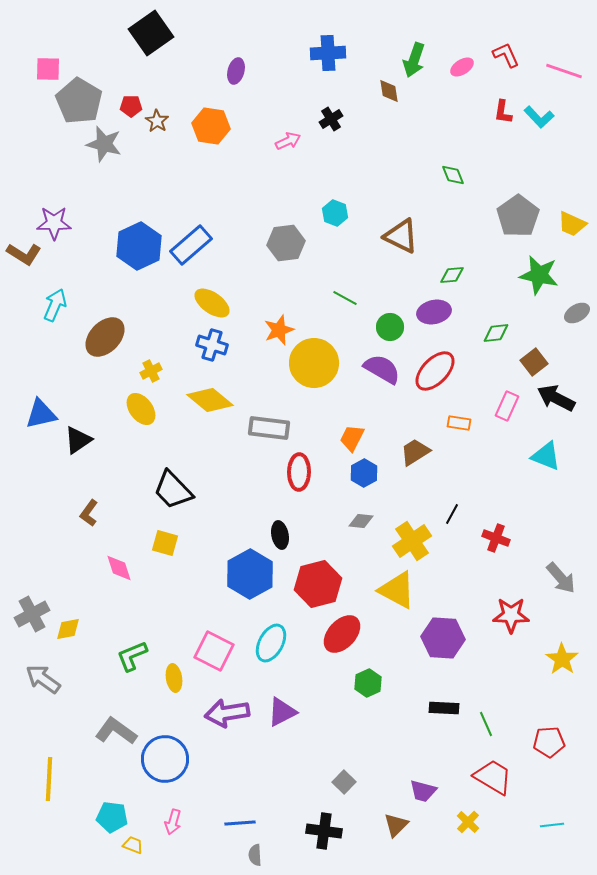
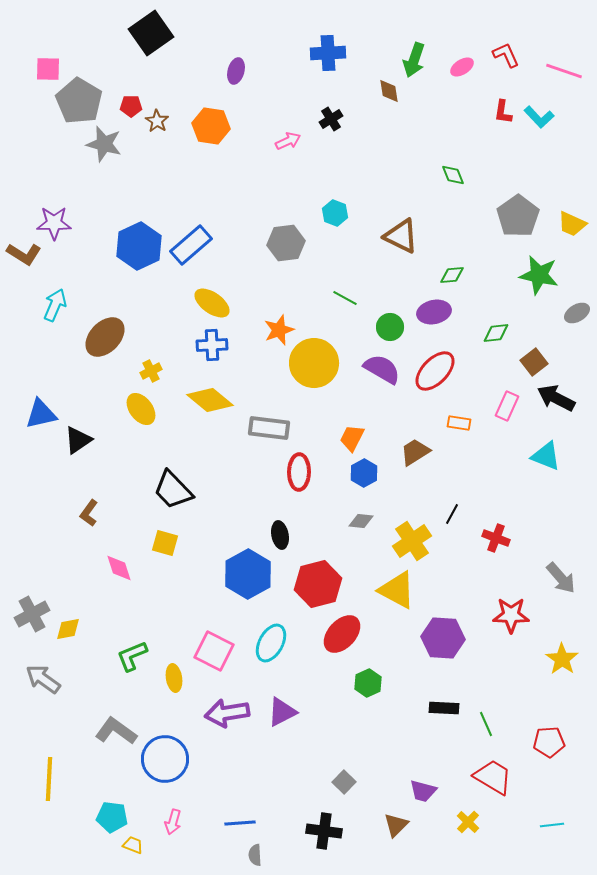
blue cross at (212, 345): rotated 20 degrees counterclockwise
blue hexagon at (250, 574): moved 2 px left
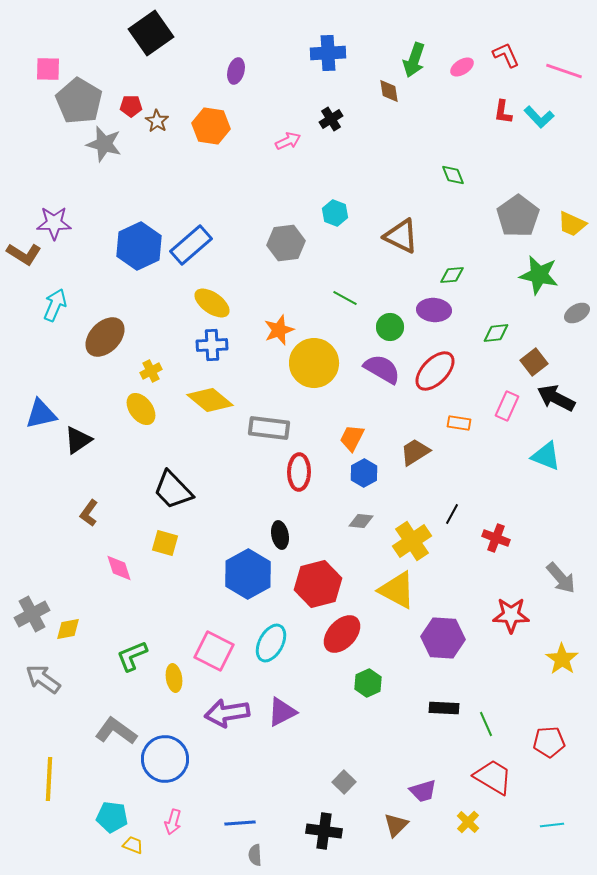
purple ellipse at (434, 312): moved 2 px up; rotated 16 degrees clockwise
purple trapezoid at (423, 791): rotated 32 degrees counterclockwise
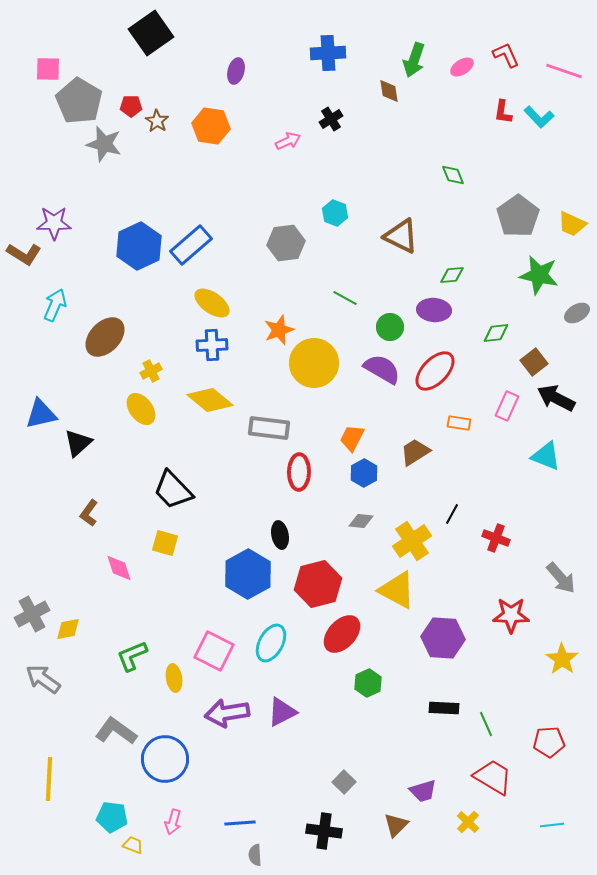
black triangle at (78, 440): moved 3 px down; rotated 8 degrees counterclockwise
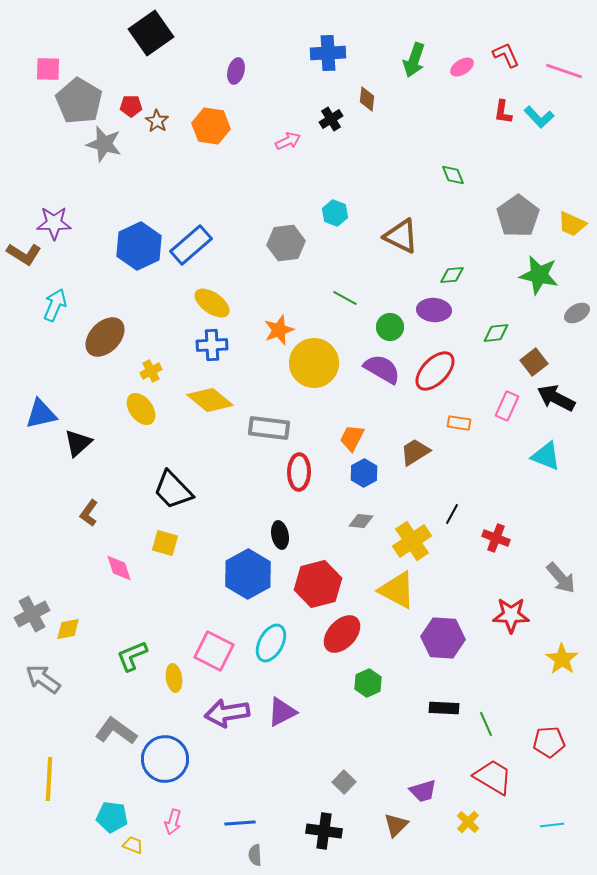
brown diamond at (389, 91): moved 22 px left, 8 px down; rotated 15 degrees clockwise
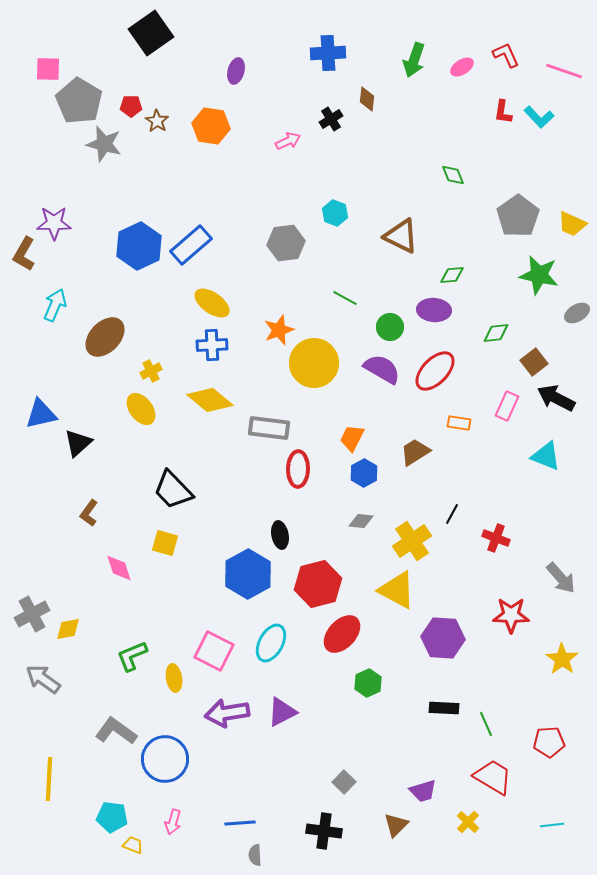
brown L-shape at (24, 254): rotated 88 degrees clockwise
red ellipse at (299, 472): moved 1 px left, 3 px up
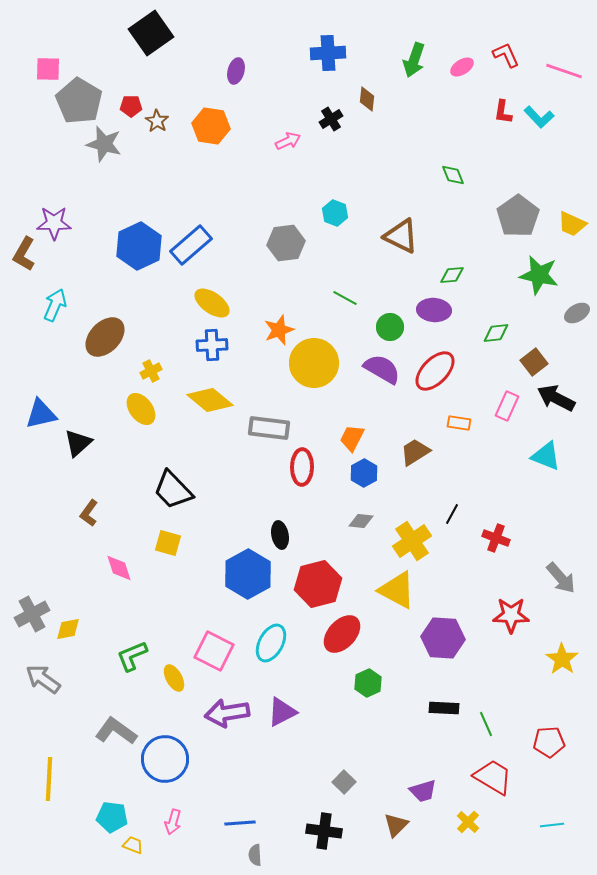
red ellipse at (298, 469): moved 4 px right, 2 px up
yellow square at (165, 543): moved 3 px right
yellow ellipse at (174, 678): rotated 20 degrees counterclockwise
